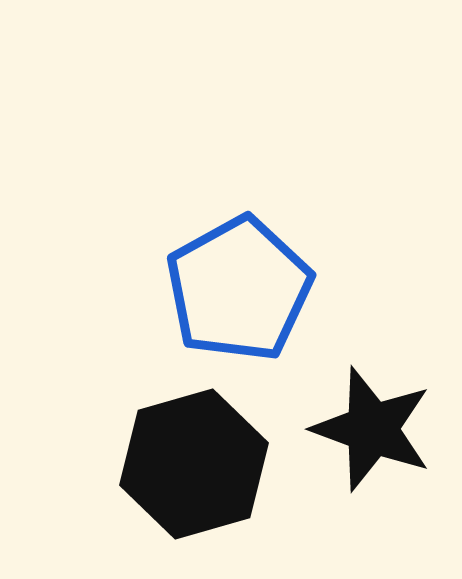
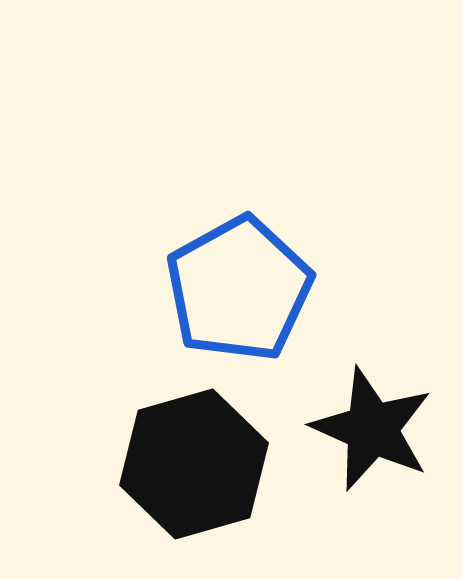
black star: rotated 4 degrees clockwise
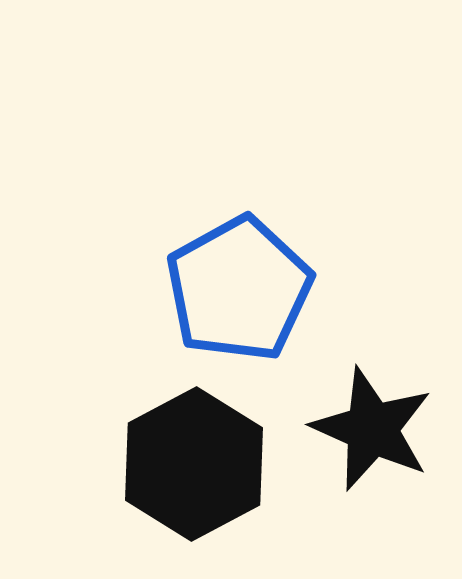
black hexagon: rotated 12 degrees counterclockwise
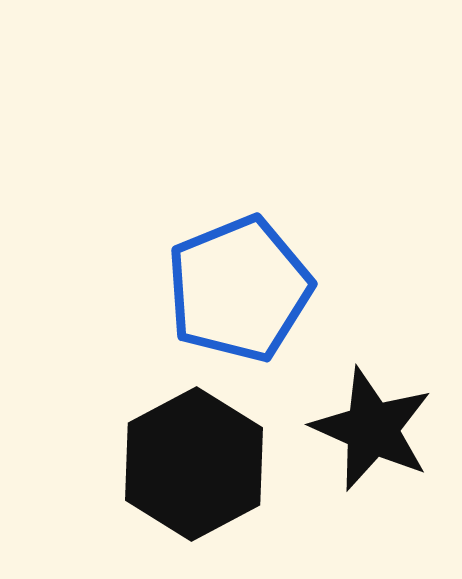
blue pentagon: rotated 7 degrees clockwise
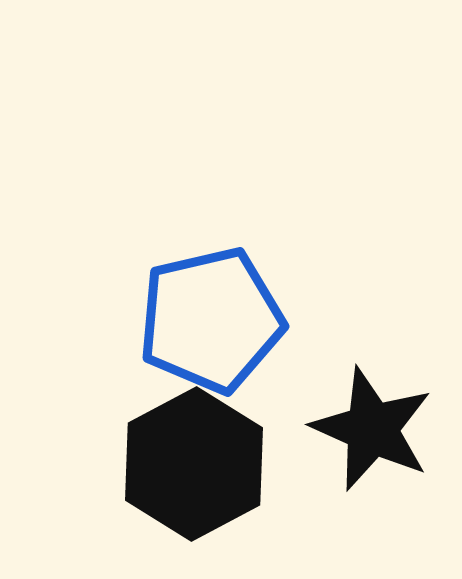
blue pentagon: moved 28 px left, 31 px down; rotated 9 degrees clockwise
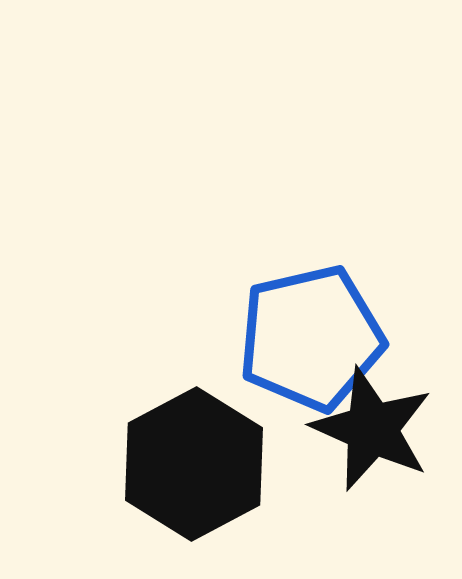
blue pentagon: moved 100 px right, 18 px down
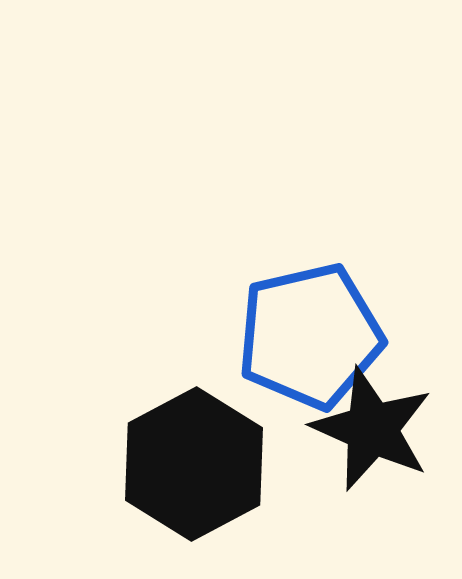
blue pentagon: moved 1 px left, 2 px up
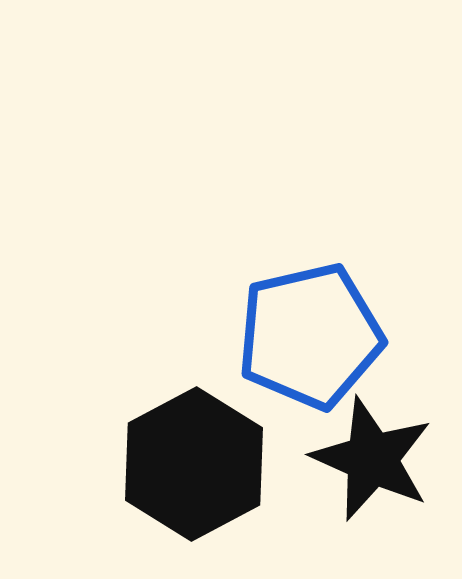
black star: moved 30 px down
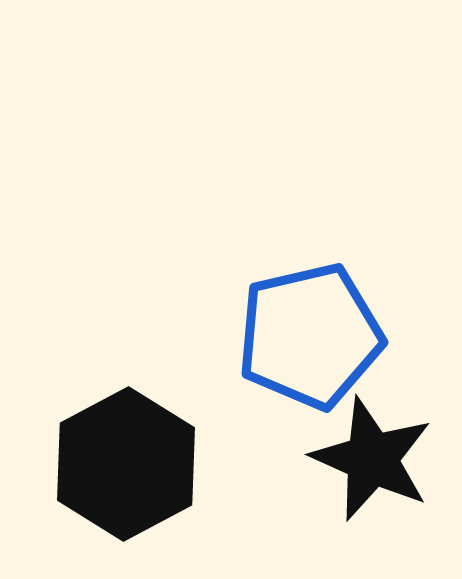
black hexagon: moved 68 px left
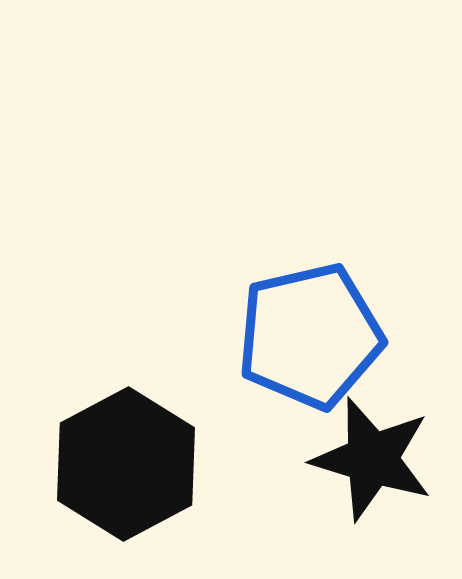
black star: rotated 7 degrees counterclockwise
